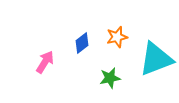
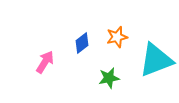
cyan triangle: moved 1 px down
green star: moved 1 px left
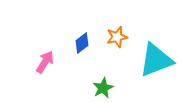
green star: moved 6 px left, 10 px down; rotated 15 degrees counterclockwise
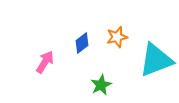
green star: moved 2 px left, 3 px up
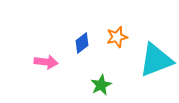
pink arrow: moved 1 px right; rotated 65 degrees clockwise
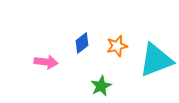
orange star: moved 9 px down
green star: moved 1 px down
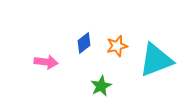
blue diamond: moved 2 px right
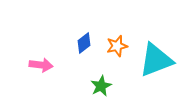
pink arrow: moved 5 px left, 3 px down
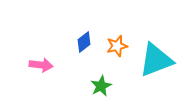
blue diamond: moved 1 px up
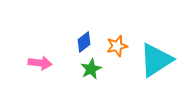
cyan triangle: rotated 12 degrees counterclockwise
pink arrow: moved 1 px left, 2 px up
green star: moved 10 px left, 17 px up
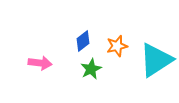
blue diamond: moved 1 px left, 1 px up
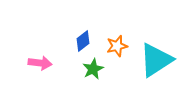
green star: moved 2 px right
